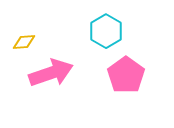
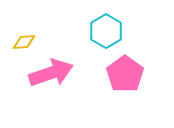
pink pentagon: moved 1 px left, 1 px up
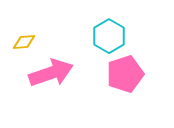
cyan hexagon: moved 3 px right, 5 px down
pink pentagon: rotated 18 degrees clockwise
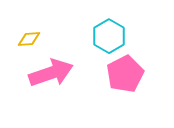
yellow diamond: moved 5 px right, 3 px up
pink pentagon: rotated 9 degrees counterclockwise
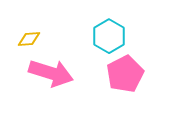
pink arrow: rotated 36 degrees clockwise
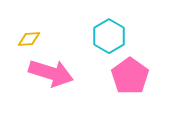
pink pentagon: moved 5 px right, 2 px down; rotated 9 degrees counterclockwise
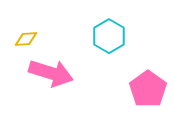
yellow diamond: moved 3 px left
pink pentagon: moved 18 px right, 13 px down
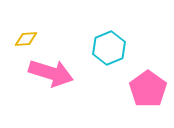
cyan hexagon: moved 12 px down; rotated 8 degrees clockwise
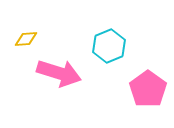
cyan hexagon: moved 2 px up
pink arrow: moved 8 px right
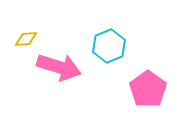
pink arrow: moved 6 px up
